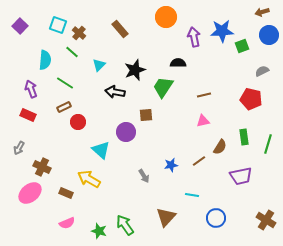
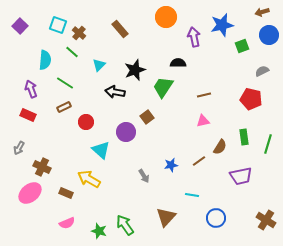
blue star at (222, 31): moved 6 px up; rotated 10 degrees counterclockwise
brown square at (146, 115): moved 1 px right, 2 px down; rotated 32 degrees counterclockwise
red circle at (78, 122): moved 8 px right
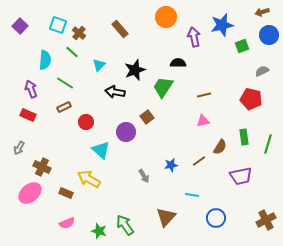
brown cross at (266, 220): rotated 30 degrees clockwise
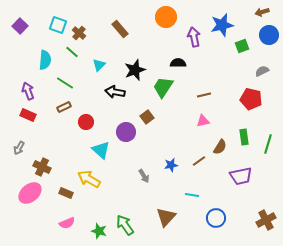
purple arrow at (31, 89): moved 3 px left, 2 px down
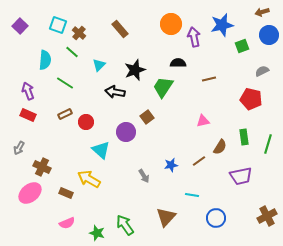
orange circle at (166, 17): moved 5 px right, 7 px down
brown line at (204, 95): moved 5 px right, 16 px up
brown rectangle at (64, 107): moved 1 px right, 7 px down
brown cross at (266, 220): moved 1 px right, 4 px up
green star at (99, 231): moved 2 px left, 2 px down
